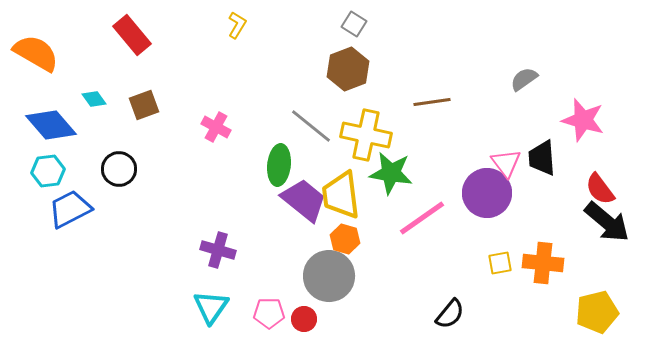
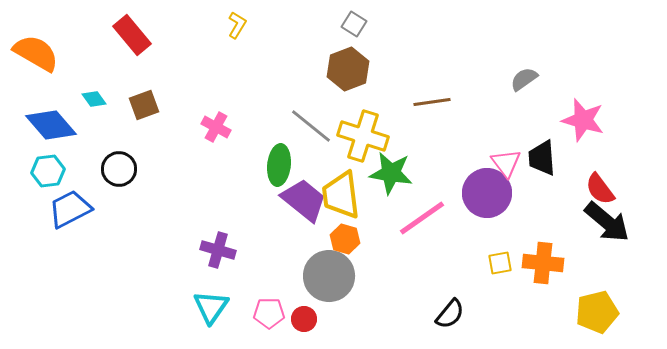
yellow cross: moved 3 px left, 1 px down; rotated 6 degrees clockwise
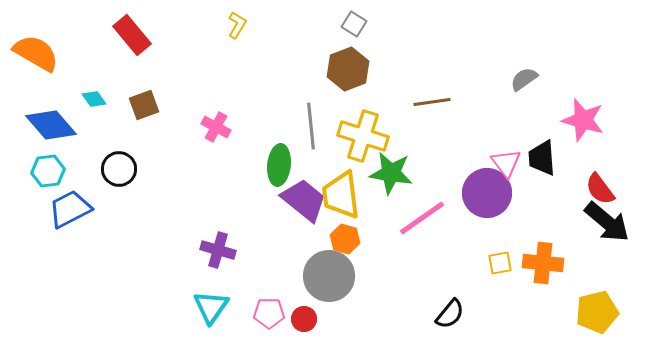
gray line: rotated 45 degrees clockwise
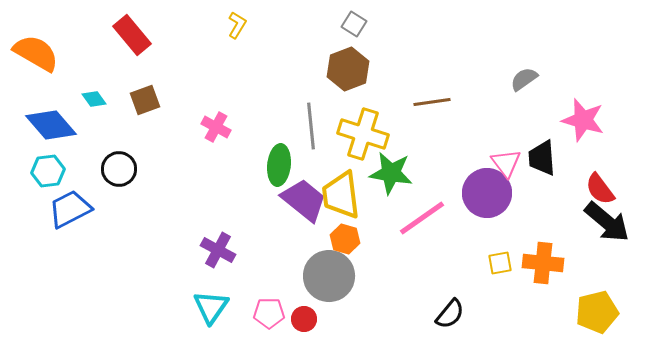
brown square: moved 1 px right, 5 px up
yellow cross: moved 2 px up
purple cross: rotated 12 degrees clockwise
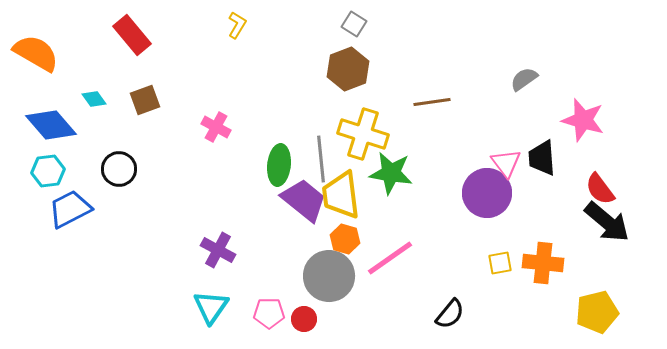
gray line: moved 10 px right, 33 px down
pink line: moved 32 px left, 40 px down
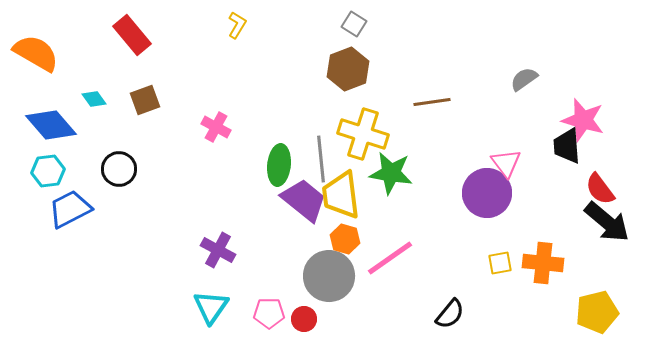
black trapezoid: moved 25 px right, 12 px up
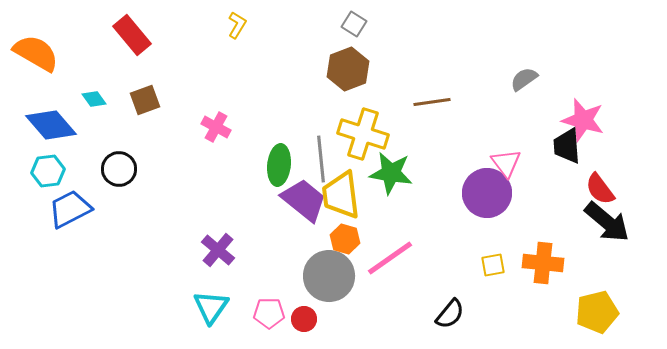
purple cross: rotated 12 degrees clockwise
yellow square: moved 7 px left, 2 px down
